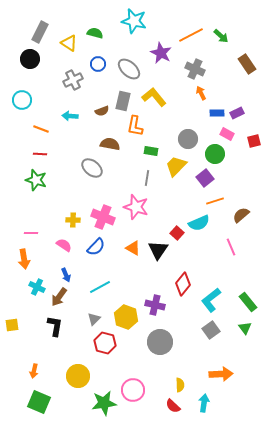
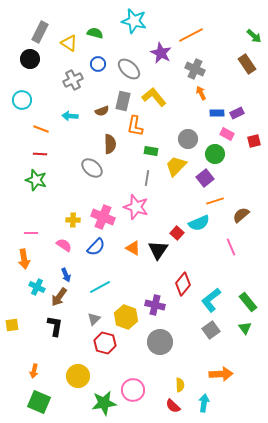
green arrow at (221, 36): moved 33 px right
brown semicircle at (110, 144): rotated 78 degrees clockwise
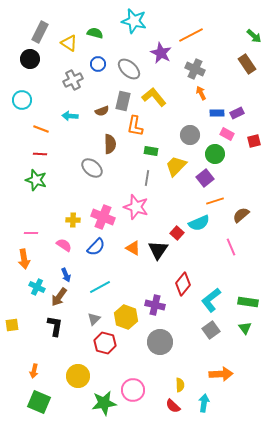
gray circle at (188, 139): moved 2 px right, 4 px up
green rectangle at (248, 302): rotated 42 degrees counterclockwise
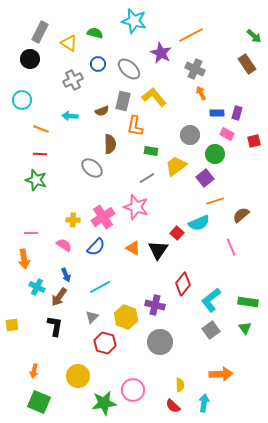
purple rectangle at (237, 113): rotated 48 degrees counterclockwise
yellow trapezoid at (176, 166): rotated 10 degrees clockwise
gray line at (147, 178): rotated 49 degrees clockwise
pink cross at (103, 217): rotated 35 degrees clockwise
gray triangle at (94, 319): moved 2 px left, 2 px up
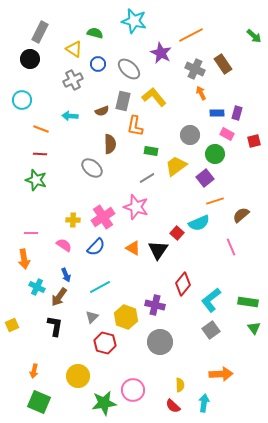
yellow triangle at (69, 43): moved 5 px right, 6 px down
brown rectangle at (247, 64): moved 24 px left
yellow square at (12, 325): rotated 16 degrees counterclockwise
green triangle at (245, 328): moved 9 px right
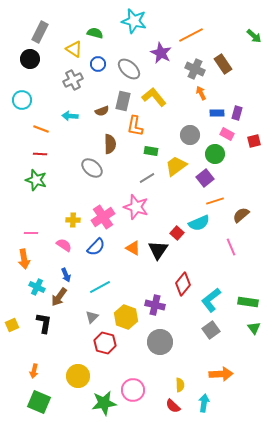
black L-shape at (55, 326): moved 11 px left, 3 px up
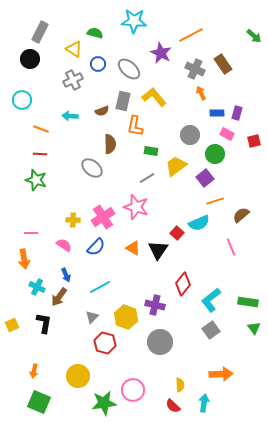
cyan star at (134, 21): rotated 10 degrees counterclockwise
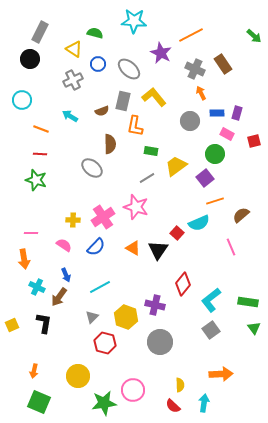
cyan arrow at (70, 116): rotated 28 degrees clockwise
gray circle at (190, 135): moved 14 px up
